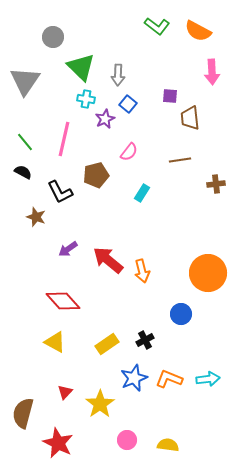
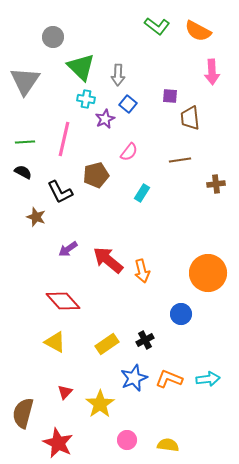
green line: rotated 54 degrees counterclockwise
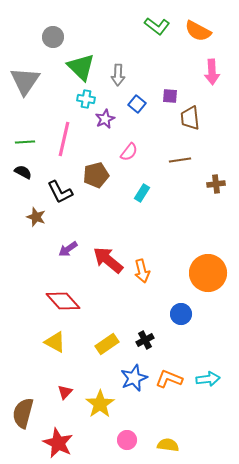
blue square: moved 9 px right
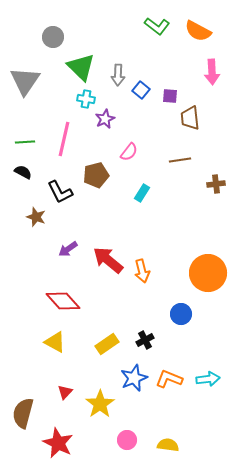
blue square: moved 4 px right, 14 px up
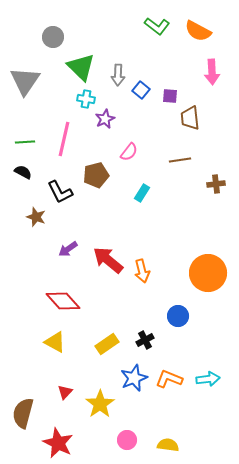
blue circle: moved 3 px left, 2 px down
